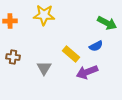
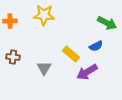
purple arrow: rotated 10 degrees counterclockwise
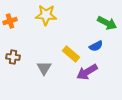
yellow star: moved 2 px right
orange cross: rotated 16 degrees counterclockwise
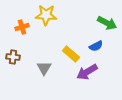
orange cross: moved 12 px right, 6 px down
